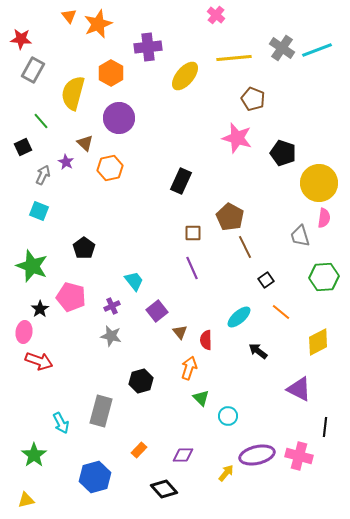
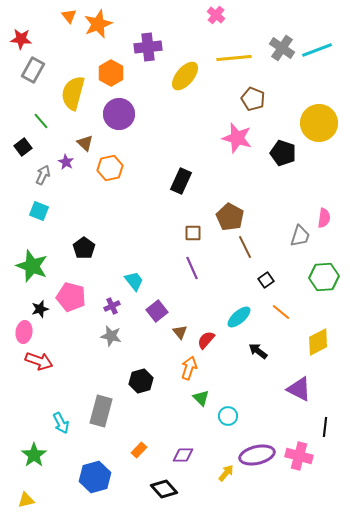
purple circle at (119, 118): moved 4 px up
black square at (23, 147): rotated 12 degrees counterclockwise
yellow circle at (319, 183): moved 60 px up
gray trapezoid at (300, 236): rotated 145 degrees counterclockwise
black star at (40, 309): rotated 18 degrees clockwise
red semicircle at (206, 340): rotated 42 degrees clockwise
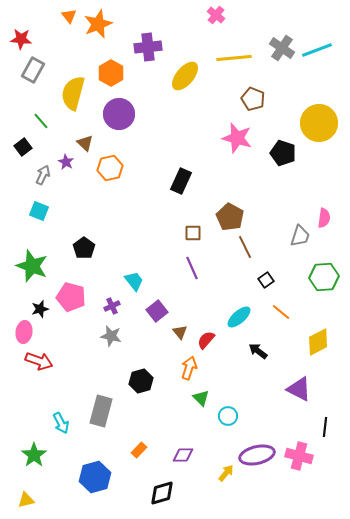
black diamond at (164, 489): moved 2 px left, 4 px down; rotated 64 degrees counterclockwise
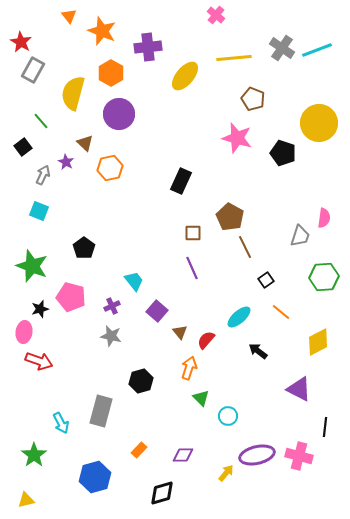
orange star at (98, 24): moved 4 px right, 7 px down; rotated 28 degrees counterclockwise
red star at (21, 39): moved 3 px down; rotated 25 degrees clockwise
purple square at (157, 311): rotated 10 degrees counterclockwise
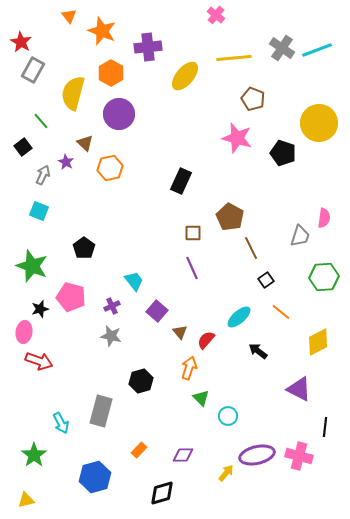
brown line at (245, 247): moved 6 px right, 1 px down
